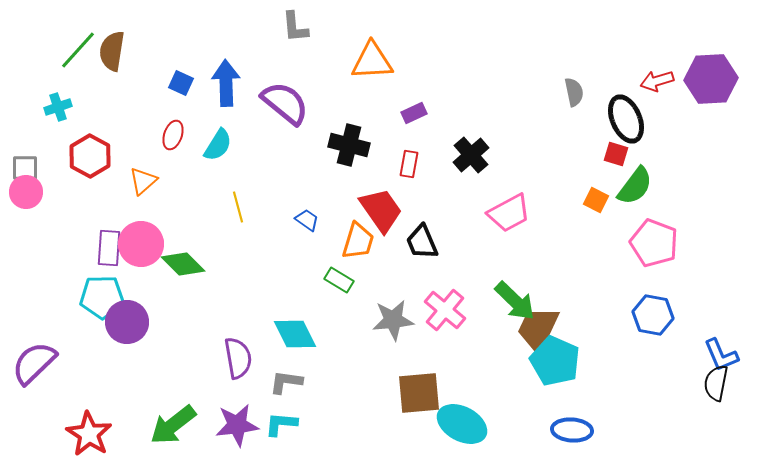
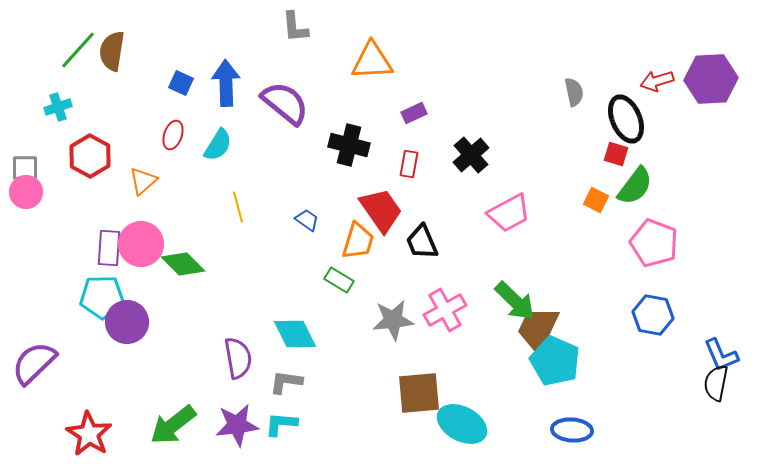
pink cross at (445, 310): rotated 21 degrees clockwise
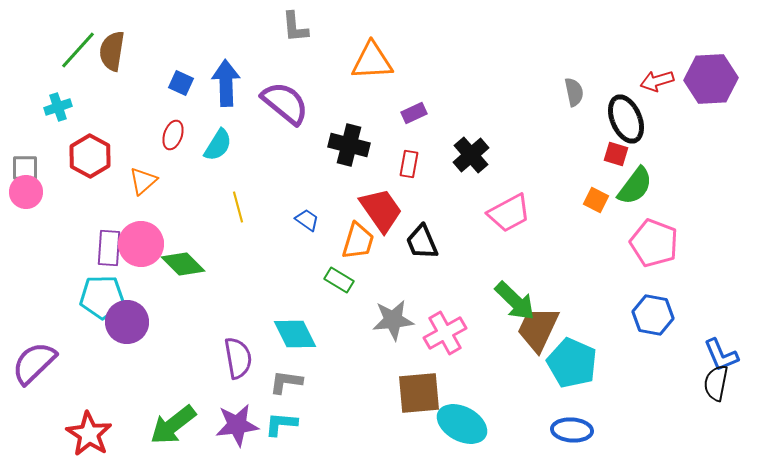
pink cross at (445, 310): moved 23 px down
cyan pentagon at (555, 361): moved 17 px right, 2 px down
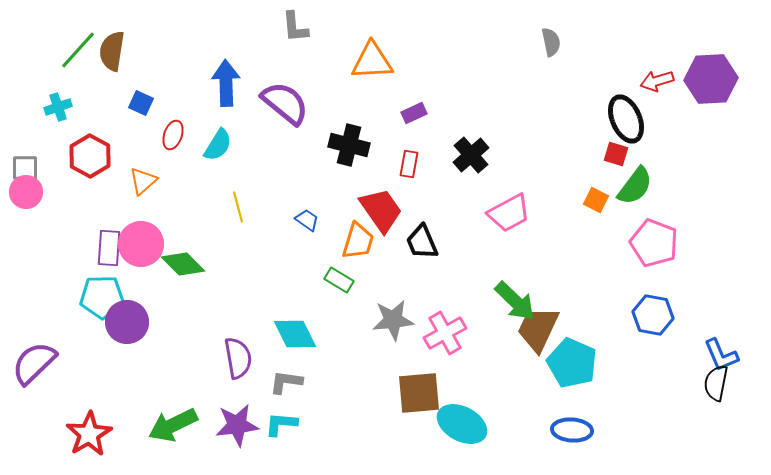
blue square at (181, 83): moved 40 px left, 20 px down
gray semicircle at (574, 92): moved 23 px left, 50 px up
green arrow at (173, 425): rotated 12 degrees clockwise
red star at (89, 434): rotated 9 degrees clockwise
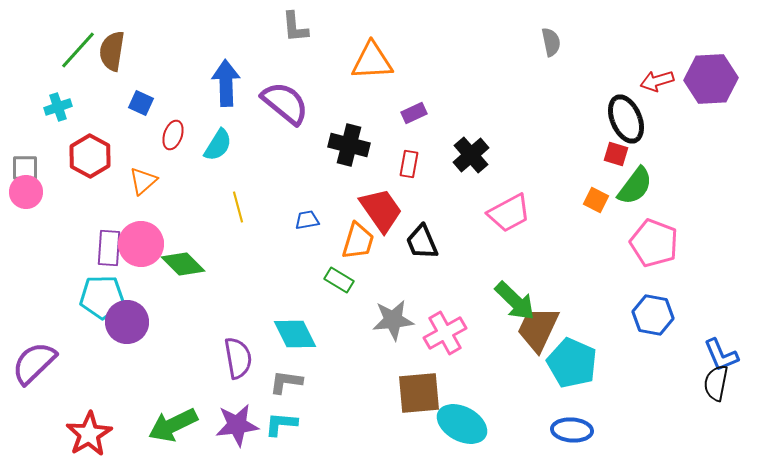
blue trapezoid at (307, 220): rotated 45 degrees counterclockwise
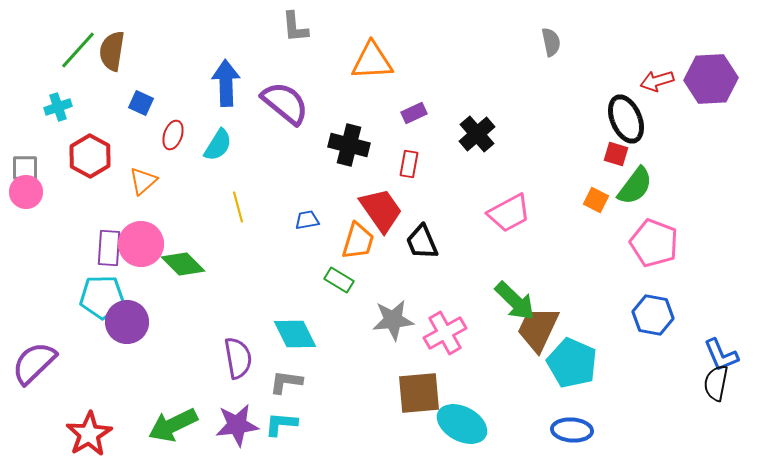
black cross at (471, 155): moved 6 px right, 21 px up
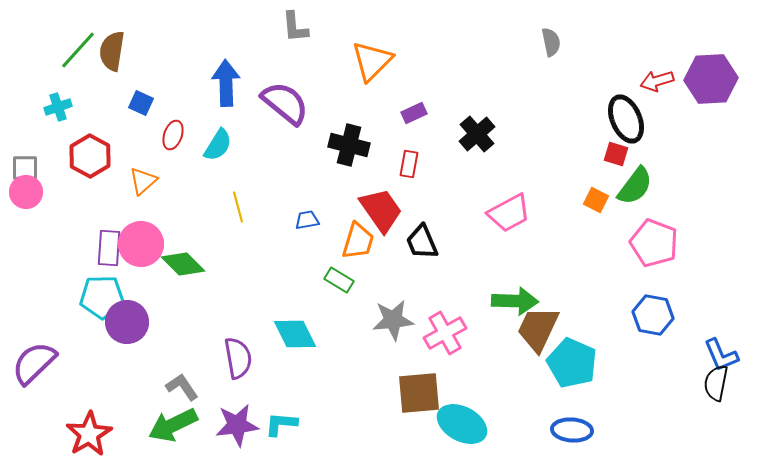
orange triangle at (372, 61): rotated 42 degrees counterclockwise
green arrow at (515, 301): rotated 42 degrees counterclockwise
gray L-shape at (286, 382): moved 104 px left, 5 px down; rotated 48 degrees clockwise
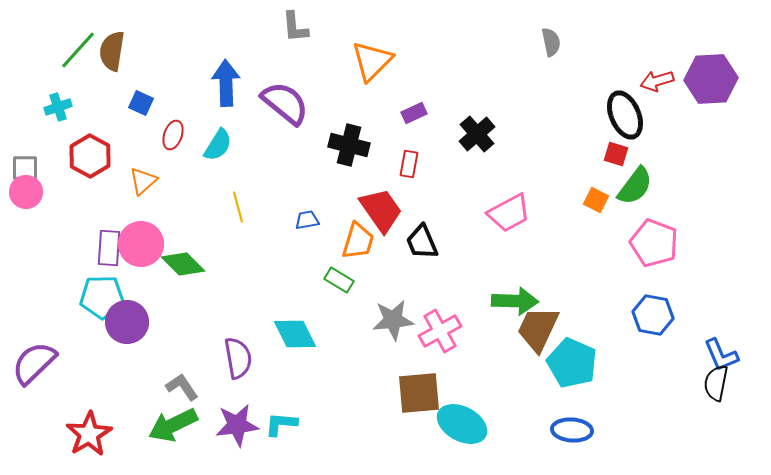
black ellipse at (626, 119): moved 1 px left, 4 px up
pink cross at (445, 333): moved 5 px left, 2 px up
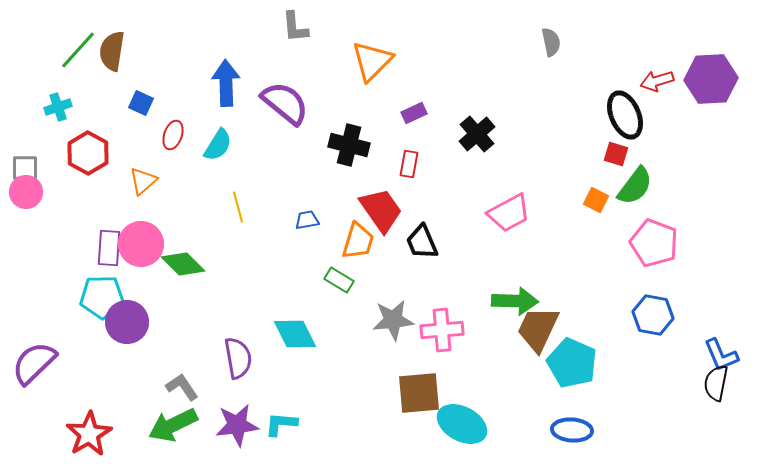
red hexagon at (90, 156): moved 2 px left, 3 px up
pink cross at (440, 331): moved 2 px right, 1 px up; rotated 24 degrees clockwise
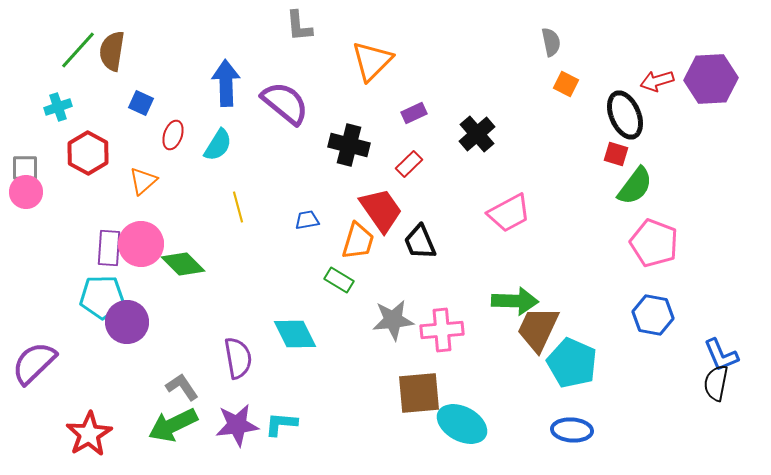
gray L-shape at (295, 27): moved 4 px right, 1 px up
red rectangle at (409, 164): rotated 36 degrees clockwise
orange square at (596, 200): moved 30 px left, 116 px up
black trapezoid at (422, 242): moved 2 px left
